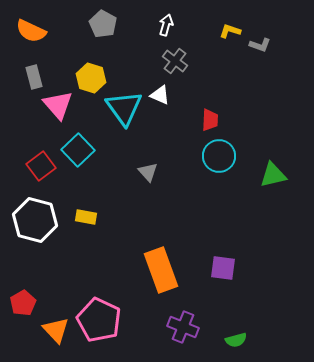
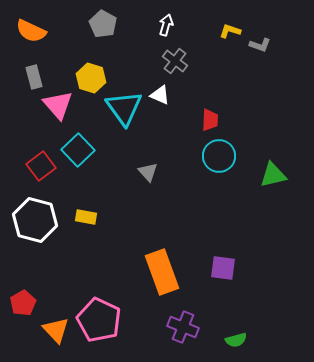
orange rectangle: moved 1 px right, 2 px down
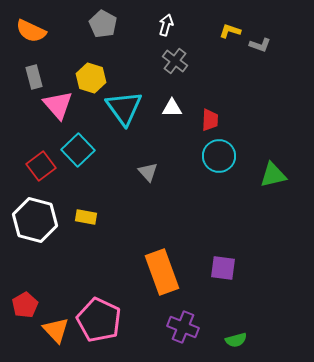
white triangle: moved 12 px right, 13 px down; rotated 25 degrees counterclockwise
red pentagon: moved 2 px right, 2 px down
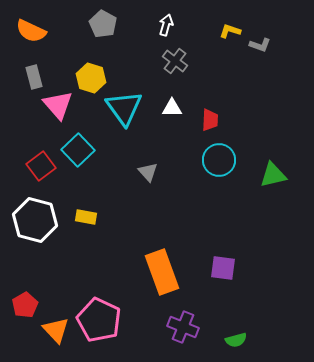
cyan circle: moved 4 px down
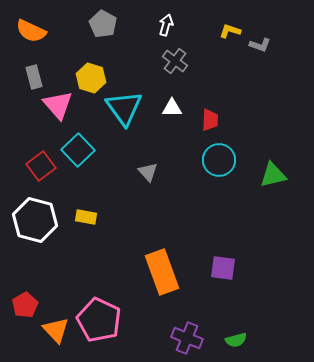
purple cross: moved 4 px right, 11 px down
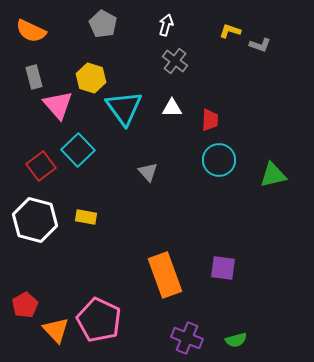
orange rectangle: moved 3 px right, 3 px down
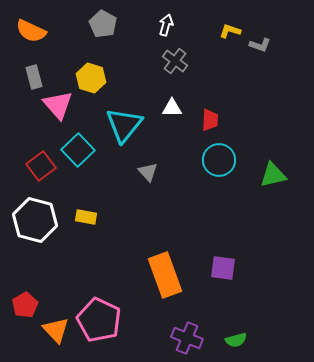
cyan triangle: moved 17 px down; rotated 15 degrees clockwise
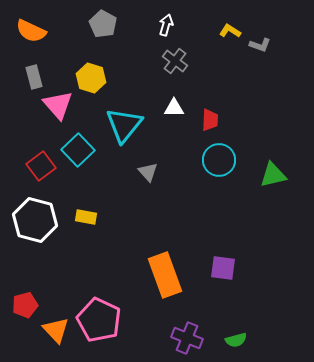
yellow L-shape: rotated 15 degrees clockwise
white triangle: moved 2 px right
red pentagon: rotated 15 degrees clockwise
